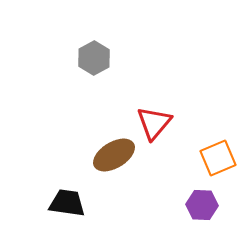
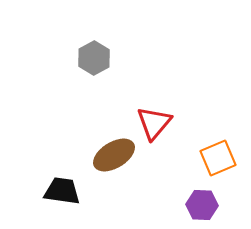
black trapezoid: moved 5 px left, 12 px up
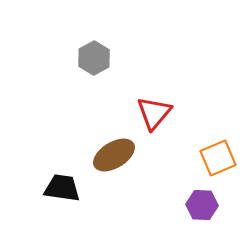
red triangle: moved 10 px up
black trapezoid: moved 3 px up
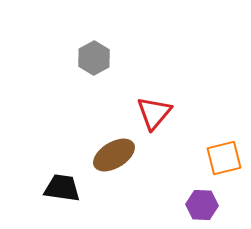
orange square: moved 6 px right; rotated 9 degrees clockwise
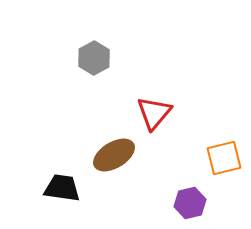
purple hexagon: moved 12 px left, 2 px up; rotated 16 degrees counterclockwise
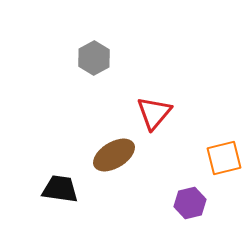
black trapezoid: moved 2 px left, 1 px down
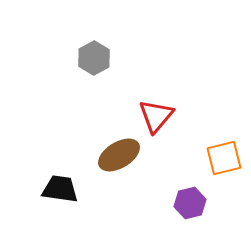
red triangle: moved 2 px right, 3 px down
brown ellipse: moved 5 px right
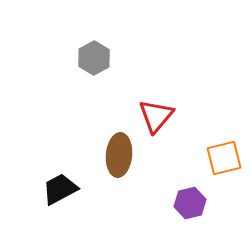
brown ellipse: rotated 54 degrees counterclockwise
black trapezoid: rotated 36 degrees counterclockwise
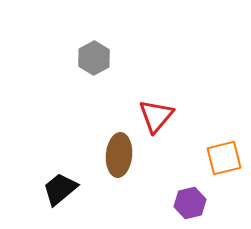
black trapezoid: rotated 12 degrees counterclockwise
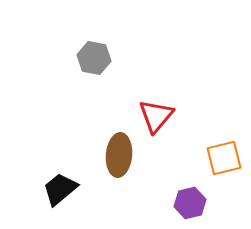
gray hexagon: rotated 20 degrees counterclockwise
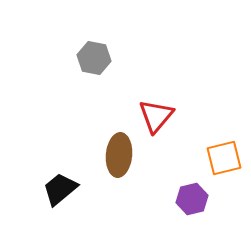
purple hexagon: moved 2 px right, 4 px up
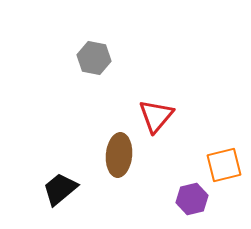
orange square: moved 7 px down
